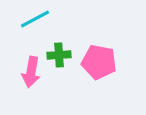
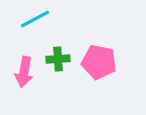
green cross: moved 1 px left, 4 px down
pink arrow: moved 7 px left
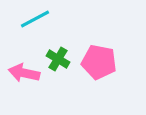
green cross: rotated 35 degrees clockwise
pink arrow: moved 1 px down; rotated 92 degrees clockwise
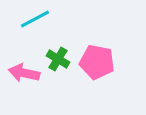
pink pentagon: moved 2 px left
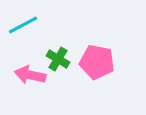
cyan line: moved 12 px left, 6 px down
pink arrow: moved 6 px right, 2 px down
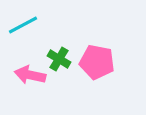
green cross: moved 1 px right
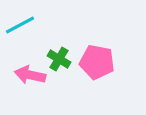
cyan line: moved 3 px left
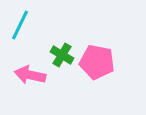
cyan line: rotated 36 degrees counterclockwise
green cross: moved 3 px right, 4 px up
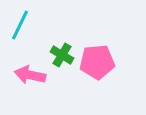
pink pentagon: rotated 16 degrees counterclockwise
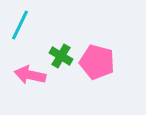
green cross: moved 1 px left, 1 px down
pink pentagon: rotated 20 degrees clockwise
